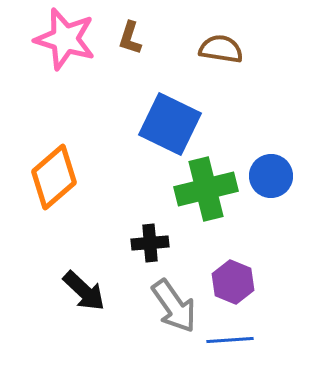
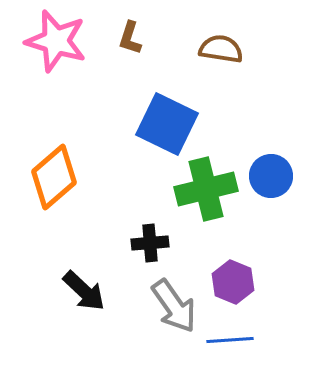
pink star: moved 9 px left, 2 px down
blue square: moved 3 px left
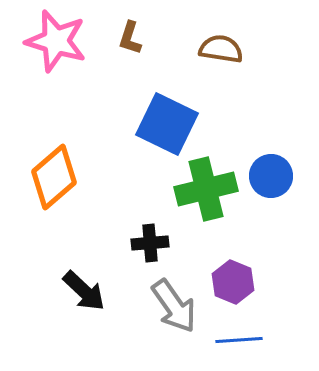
blue line: moved 9 px right
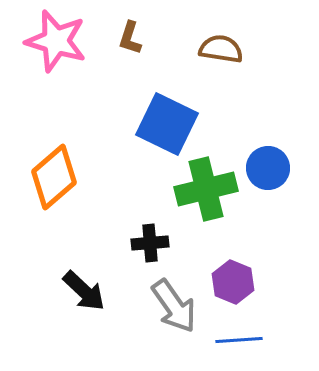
blue circle: moved 3 px left, 8 px up
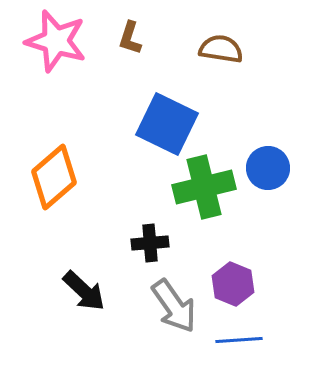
green cross: moved 2 px left, 2 px up
purple hexagon: moved 2 px down
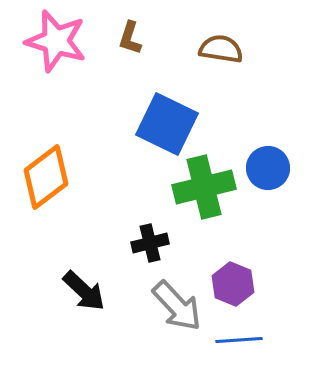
orange diamond: moved 8 px left; rotated 4 degrees clockwise
black cross: rotated 9 degrees counterclockwise
gray arrow: moved 3 px right; rotated 8 degrees counterclockwise
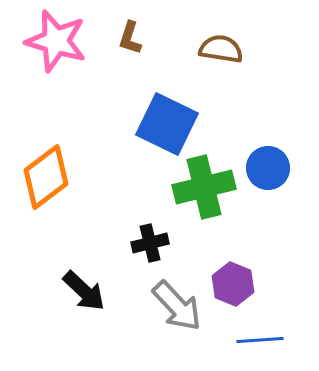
blue line: moved 21 px right
